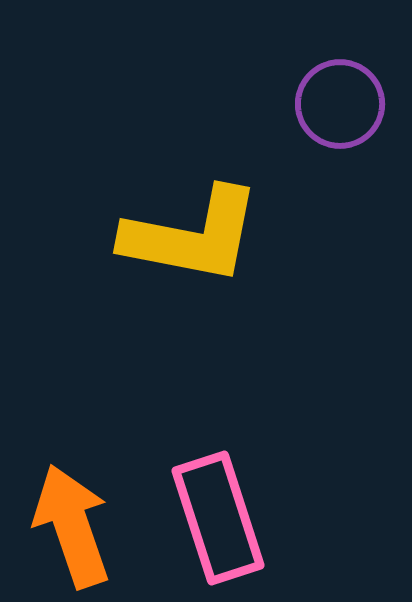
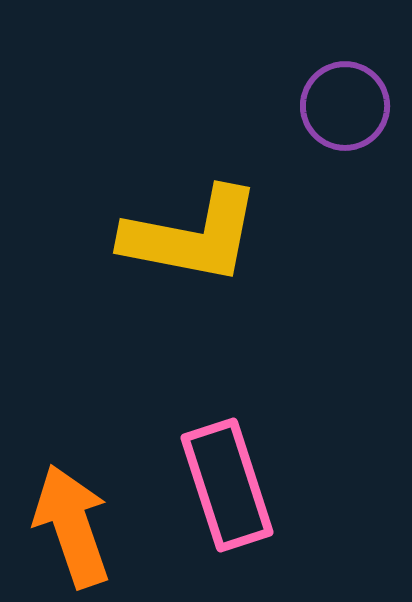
purple circle: moved 5 px right, 2 px down
pink rectangle: moved 9 px right, 33 px up
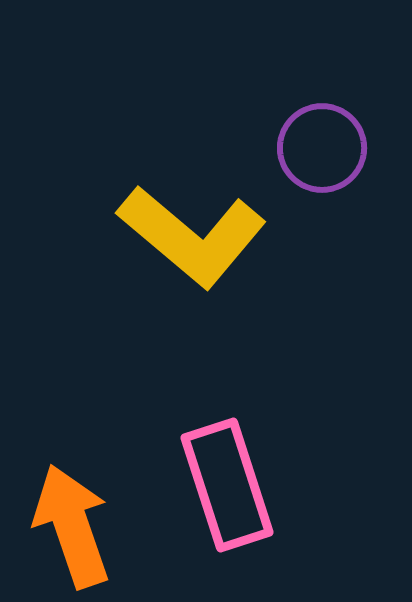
purple circle: moved 23 px left, 42 px down
yellow L-shape: rotated 29 degrees clockwise
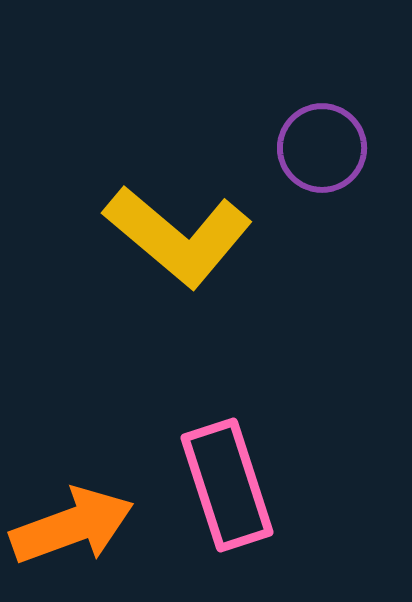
yellow L-shape: moved 14 px left
orange arrow: rotated 89 degrees clockwise
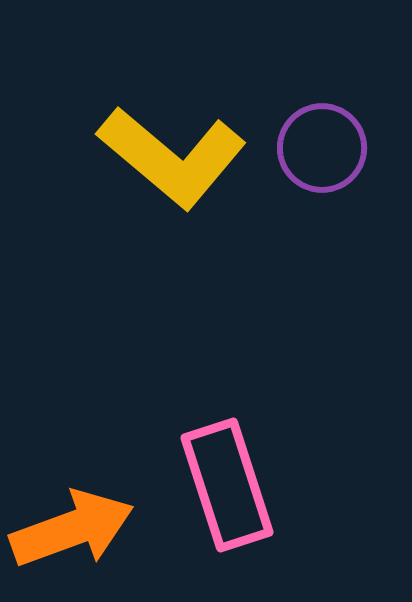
yellow L-shape: moved 6 px left, 79 px up
orange arrow: moved 3 px down
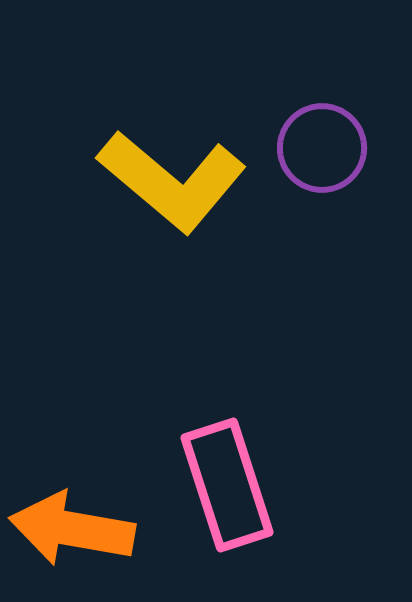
yellow L-shape: moved 24 px down
orange arrow: rotated 150 degrees counterclockwise
